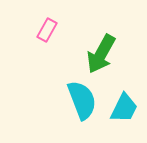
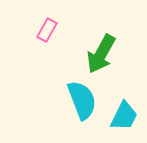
cyan trapezoid: moved 8 px down
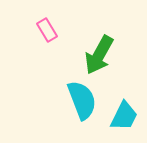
pink rectangle: rotated 60 degrees counterclockwise
green arrow: moved 2 px left, 1 px down
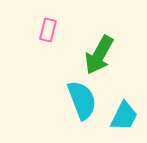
pink rectangle: moved 1 px right; rotated 45 degrees clockwise
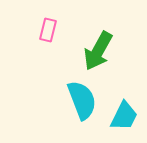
green arrow: moved 1 px left, 4 px up
